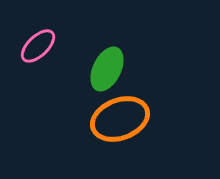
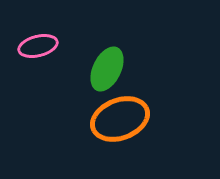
pink ellipse: rotated 30 degrees clockwise
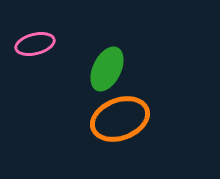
pink ellipse: moved 3 px left, 2 px up
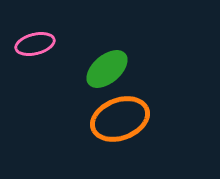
green ellipse: rotated 24 degrees clockwise
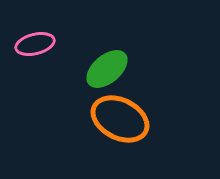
orange ellipse: rotated 48 degrees clockwise
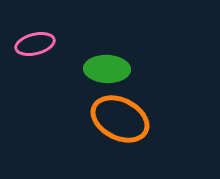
green ellipse: rotated 42 degrees clockwise
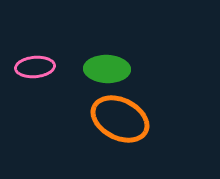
pink ellipse: moved 23 px down; rotated 9 degrees clockwise
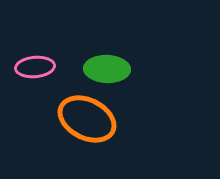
orange ellipse: moved 33 px left
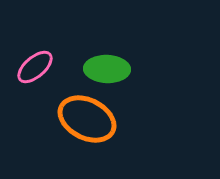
pink ellipse: rotated 36 degrees counterclockwise
